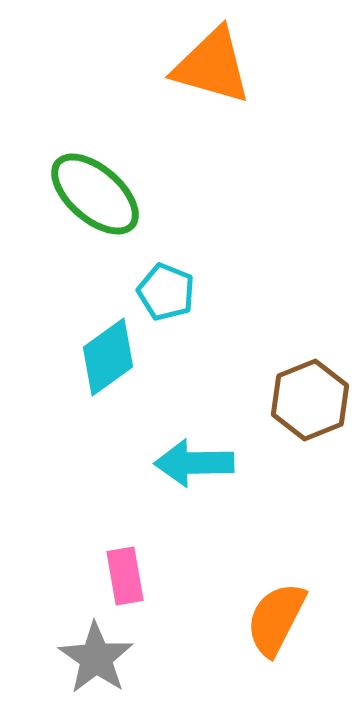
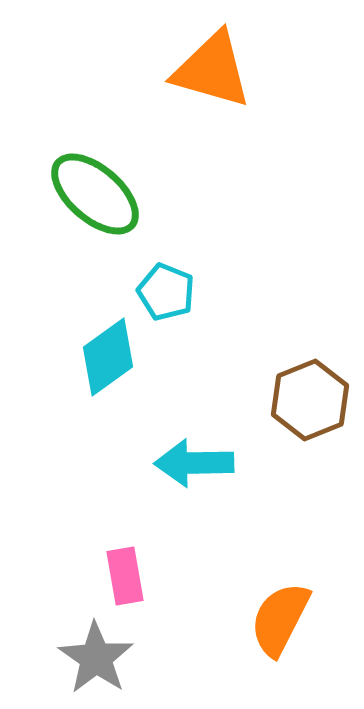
orange triangle: moved 4 px down
orange semicircle: moved 4 px right
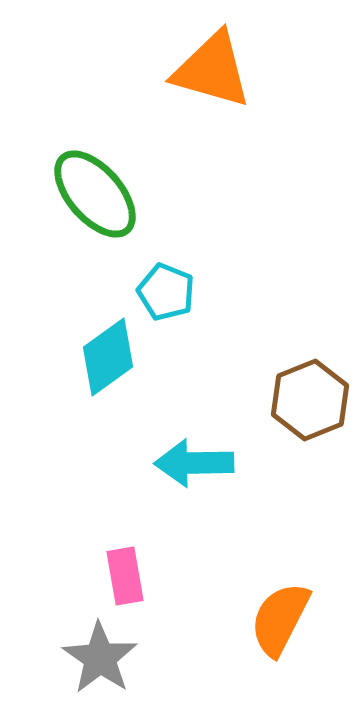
green ellipse: rotated 8 degrees clockwise
gray star: moved 4 px right
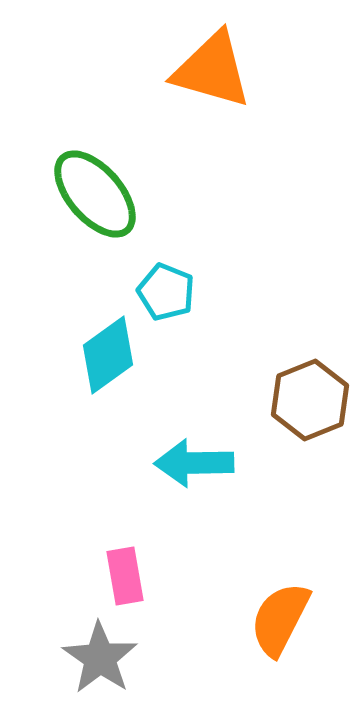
cyan diamond: moved 2 px up
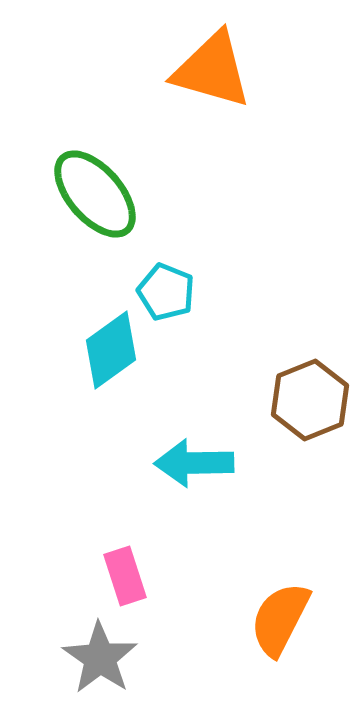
cyan diamond: moved 3 px right, 5 px up
pink rectangle: rotated 8 degrees counterclockwise
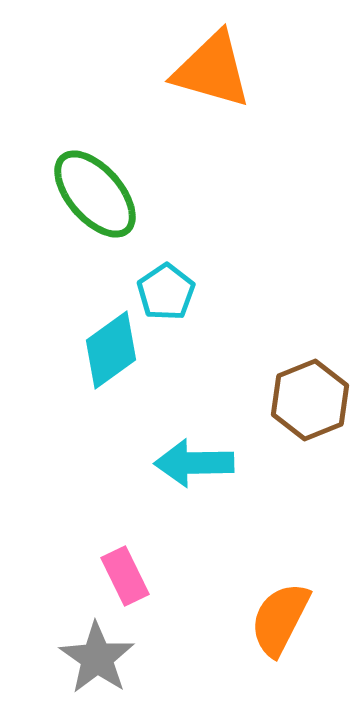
cyan pentagon: rotated 16 degrees clockwise
pink rectangle: rotated 8 degrees counterclockwise
gray star: moved 3 px left
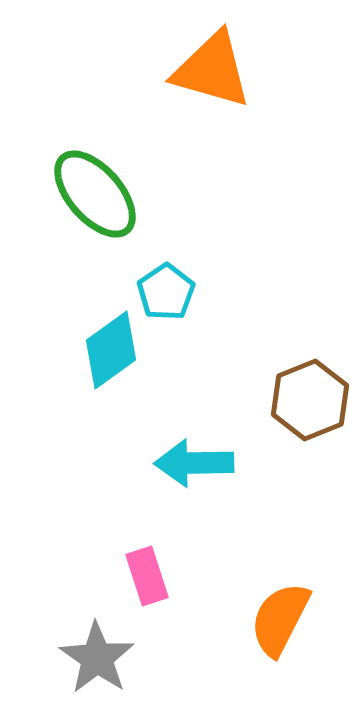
pink rectangle: moved 22 px right; rotated 8 degrees clockwise
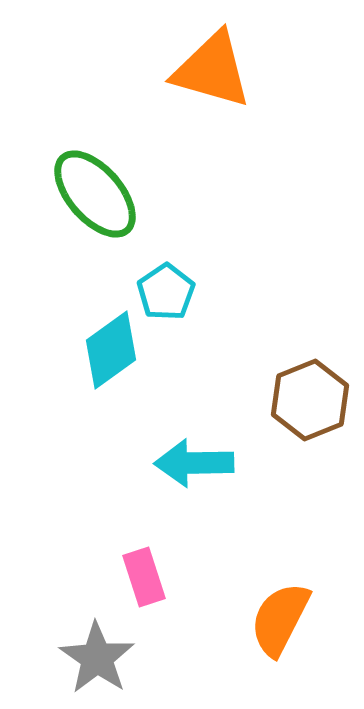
pink rectangle: moved 3 px left, 1 px down
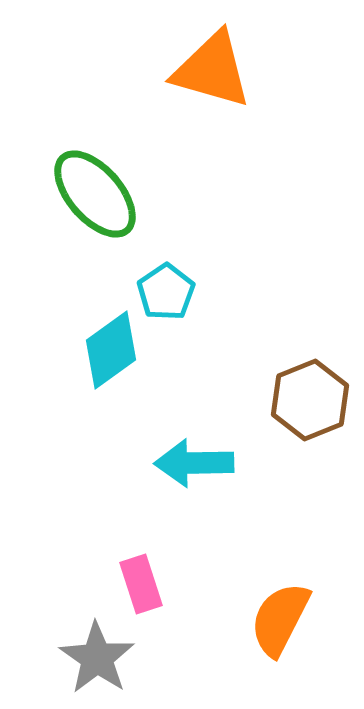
pink rectangle: moved 3 px left, 7 px down
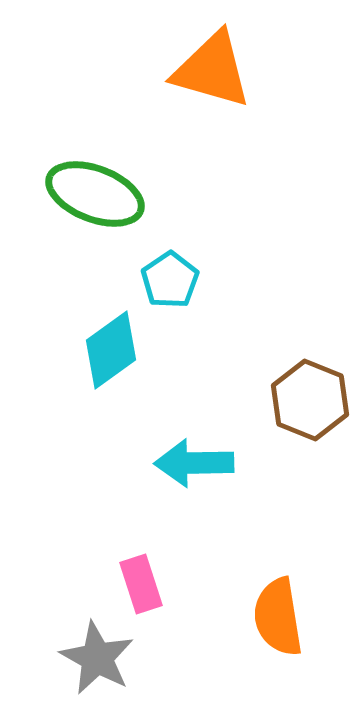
green ellipse: rotated 28 degrees counterclockwise
cyan pentagon: moved 4 px right, 12 px up
brown hexagon: rotated 16 degrees counterclockwise
orange semicircle: moved 2 px left, 2 px up; rotated 36 degrees counterclockwise
gray star: rotated 6 degrees counterclockwise
